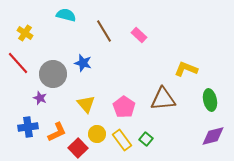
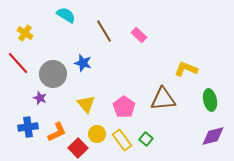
cyan semicircle: rotated 18 degrees clockwise
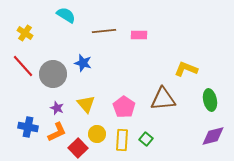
brown line: rotated 65 degrees counterclockwise
pink rectangle: rotated 42 degrees counterclockwise
red line: moved 5 px right, 3 px down
purple star: moved 17 px right, 10 px down
blue cross: rotated 18 degrees clockwise
yellow rectangle: rotated 40 degrees clockwise
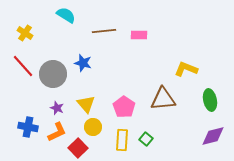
yellow circle: moved 4 px left, 7 px up
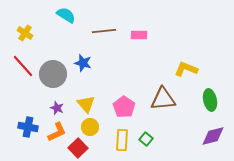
yellow circle: moved 3 px left
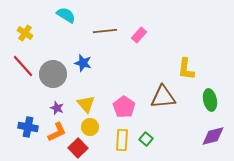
brown line: moved 1 px right
pink rectangle: rotated 49 degrees counterclockwise
yellow L-shape: rotated 105 degrees counterclockwise
brown triangle: moved 2 px up
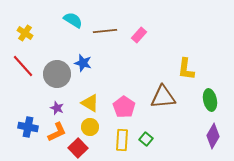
cyan semicircle: moved 7 px right, 5 px down
gray circle: moved 4 px right
yellow triangle: moved 4 px right, 1 px up; rotated 18 degrees counterclockwise
purple diamond: rotated 45 degrees counterclockwise
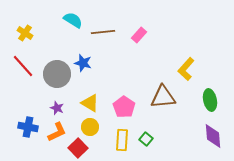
brown line: moved 2 px left, 1 px down
yellow L-shape: rotated 35 degrees clockwise
purple diamond: rotated 35 degrees counterclockwise
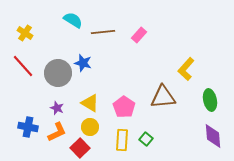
gray circle: moved 1 px right, 1 px up
red square: moved 2 px right
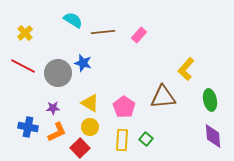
yellow cross: rotated 14 degrees clockwise
red line: rotated 20 degrees counterclockwise
purple star: moved 4 px left; rotated 24 degrees counterclockwise
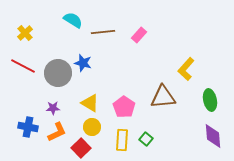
yellow circle: moved 2 px right
red square: moved 1 px right
